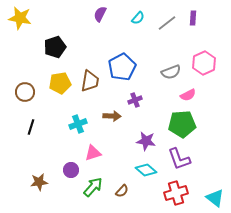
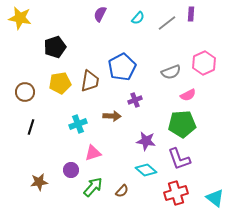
purple rectangle: moved 2 px left, 4 px up
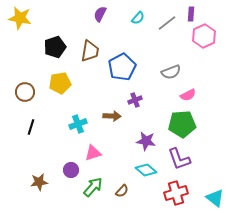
pink hexagon: moved 27 px up
brown trapezoid: moved 30 px up
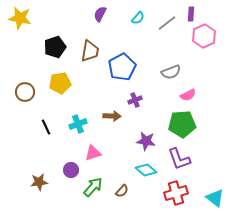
black line: moved 15 px right; rotated 42 degrees counterclockwise
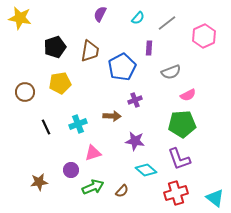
purple rectangle: moved 42 px left, 34 px down
purple star: moved 11 px left
green arrow: rotated 25 degrees clockwise
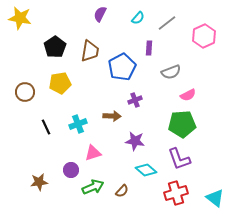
black pentagon: rotated 15 degrees counterclockwise
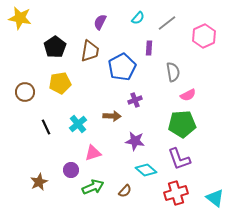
purple semicircle: moved 8 px down
gray semicircle: moved 2 px right; rotated 78 degrees counterclockwise
cyan cross: rotated 18 degrees counterclockwise
brown star: rotated 18 degrees counterclockwise
brown semicircle: moved 3 px right
